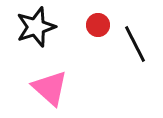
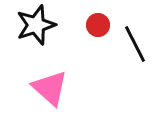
black star: moved 2 px up
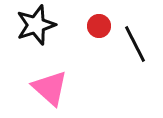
red circle: moved 1 px right, 1 px down
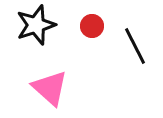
red circle: moved 7 px left
black line: moved 2 px down
